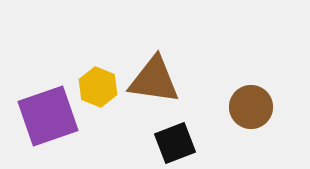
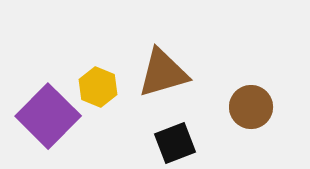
brown triangle: moved 9 px right, 7 px up; rotated 24 degrees counterclockwise
purple square: rotated 26 degrees counterclockwise
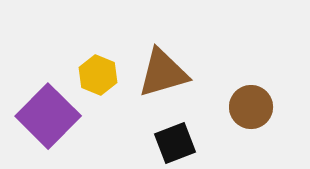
yellow hexagon: moved 12 px up
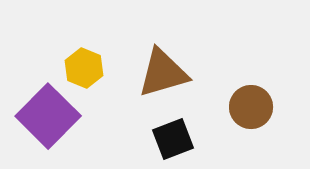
yellow hexagon: moved 14 px left, 7 px up
black square: moved 2 px left, 4 px up
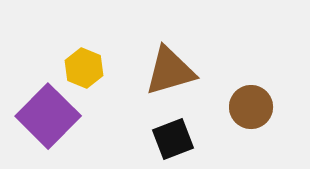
brown triangle: moved 7 px right, 2 px up
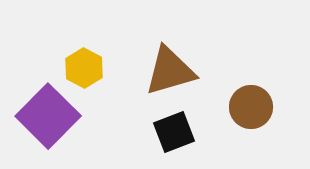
yellow hexagon: rotated 6 degrees clockwise
black square: moved 1 px right, 7 px up
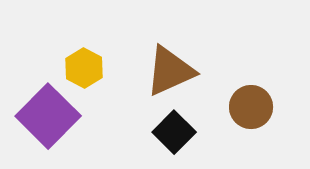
brown triangle: rotated 8 degrees counterclockwise
black square: rotated 24 degrees counterclockwise
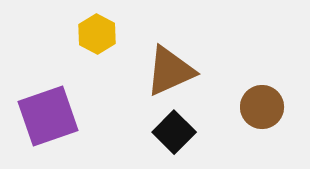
yellow hexagon: moved 13 px right, 34 px up
brown circle: moved 11 px right
purple square: rotated 26 degrees clockwise
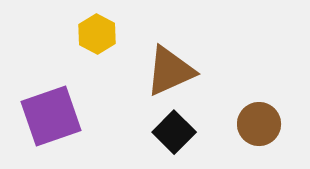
brown circle: moved 3 px left, 17 px down
purple square: moved 3 px right
